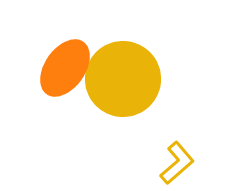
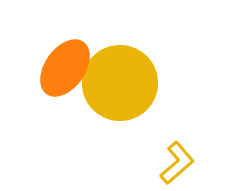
yellow circle: moved 3 px left, 4 px down
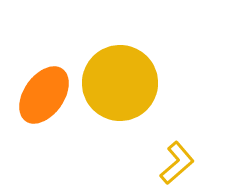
orange ellipse: moved 21 px left, 27 px down
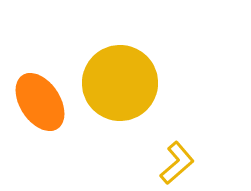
orange ellipse: moved 4 px left, 7 px down; rotated 68 degrees counterclockwise
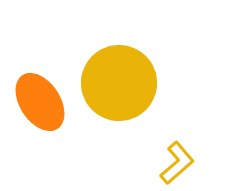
yellow circle: moved 1 px left
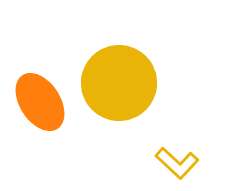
yellow L-shape: rotated 84 degrees clockwise
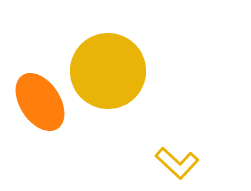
yellow circle: moved 11 px left, 12 px up
